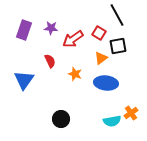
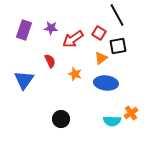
cyan semicircle: rotated 12 degrees clockwise
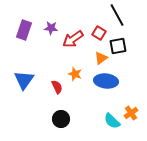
red semicircle: moved 7 px right, 26 px down
blue ellipse: moved 2 px up
cyan semicircle: rotated 42 degrees clockwise
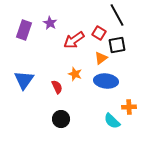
purple star: moved 1 px left, 5 px up; rotated 24 degrees clockwise
red arrow: moved 1 px right, 1 px down
black square: moved 1 px left, 1 px up
orange cross: moved 2 px left, 6 px up; rotated 32 degrees clockwise
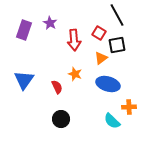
red arrow: rotated 60 degrees counterclockwise
blue ellipse: moved 2 px right, 3 px down; rotated 10 degrees clockwise
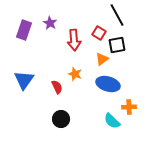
orange triangle: moved 1 px right, 1 px down
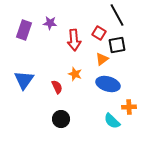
purple star: rotated 24 degrees counterclockwise
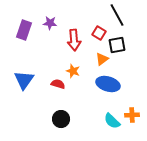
orange star: moved 2 px left, 3 px up
red semicircle: moved 1 px right, 3 px up; rotated 48 degrees counterclockwise
orange cross: moved 3 px right, 8 px down
